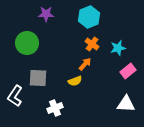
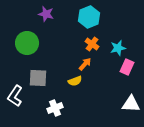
purple star: rotated 14 degrees clockwise
pink rectangle: moved 1 px left, 4 px up; rotated 28 degrees counterclockwise
white triangle: moved 5 px right
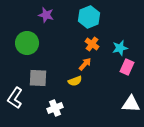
purple star: moved 1 px down
cyan star: moved 2 px right
white L-shape: moved 2 px down
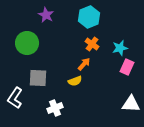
purple star: rotated 14 degrees clockwise
orange arrow: moved 1 px left
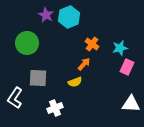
cyan hexagon: moved 20 px left
yellow semicircle: moved 1 px down
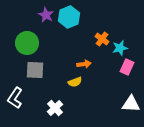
orange cross: moved 10 px right, 5 px up
orange arrow: rotated 40 degrees clockwise
gray square: moved 3 px left, 8 px up
white cross: rotated 21 degrees counterclockwise
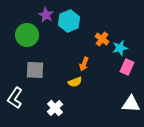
cyan hexagon: moved 4 px down
green circle: moved 8 px up
orange arrow: rotated 120 degrees clockwise
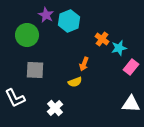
cyan star: moved 1 px left
pink rectangle: moved 4 px right; rotated 14 degrees clockwise
white L-shape: rotated 60 degrees counterclockwise
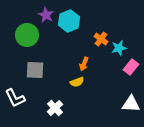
orange cross: moved 1 px left
yellow semicircle: moved 2 px right
